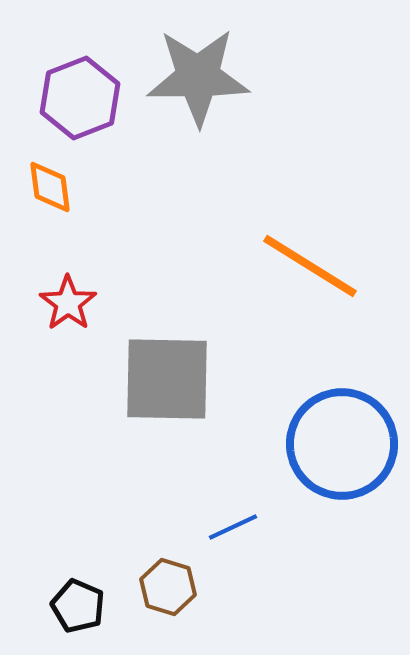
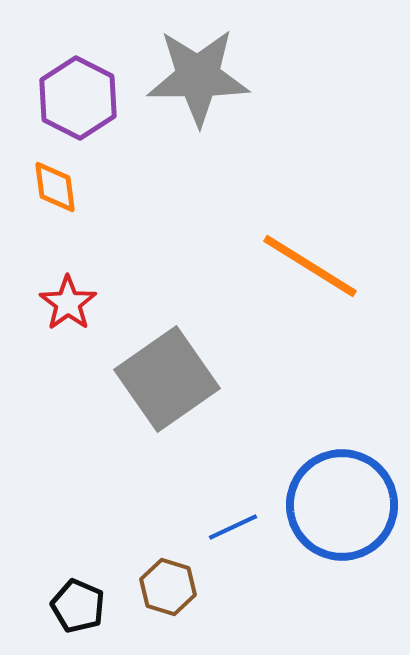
purple hexagon: moved 2 px left; rotated 12 degrees counterclockwise
orange diamond: moved 5 px right
gray square: rotated 36 degrees counterclockwise
blue circle: moved 61 px down
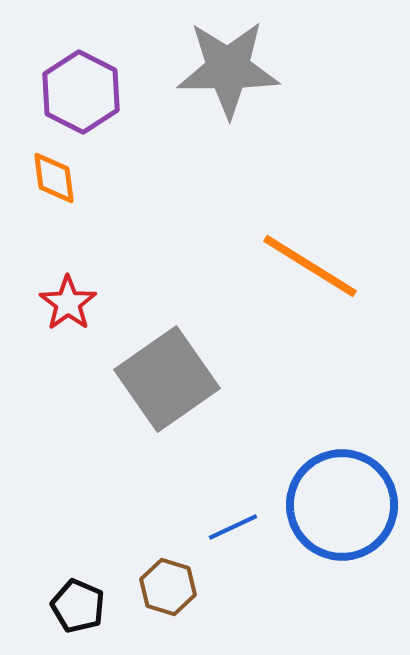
gray star: moved 30 px right, 8 px up
purple hexagon: moved 3 px right, 6 px up
orange diamond: moved 1 px left, 9 px up
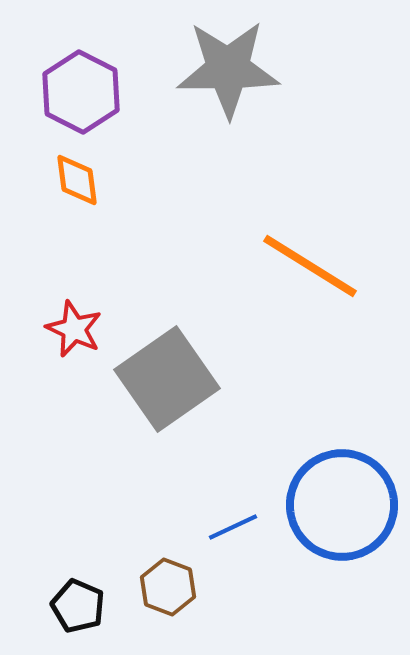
orange diamond: moved 23 px right, 2 px down
red star: moved 6 px right, 26 px down; rotated 12 degrees counterclockwise
brown hexagon: rotated 4 degrees clockwise
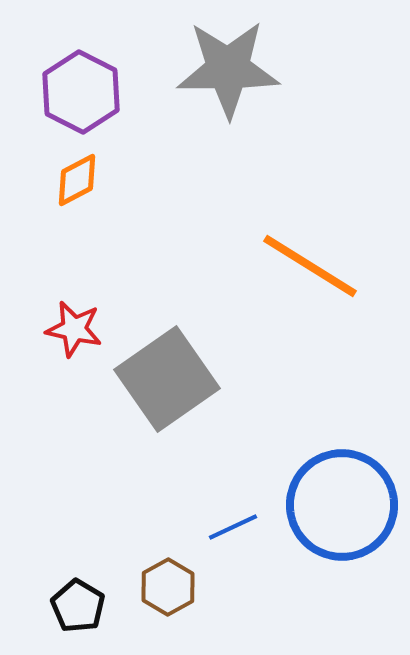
orange diamond: rotated 70 degrees clockwise
red star: rotated 12 degrees counterclockwise
brown hexagon: rotated 10 degrees clockwise
black pentagon: rotated 8 degrees clockwise
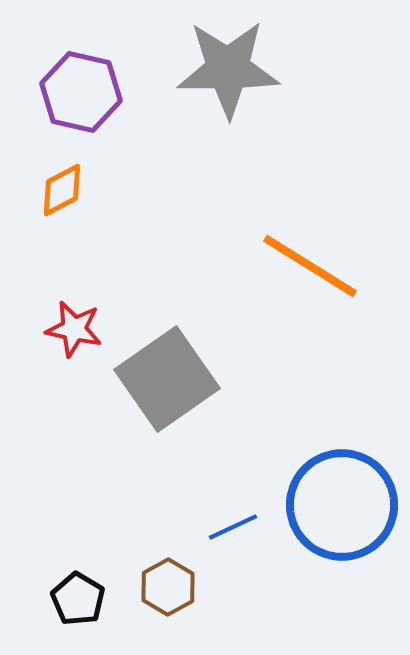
purple hexagon: rotated 14 degrees counterclockwise
orange diamond: moved 15 px left, 10 px down
black pentagon: moved 7 px up
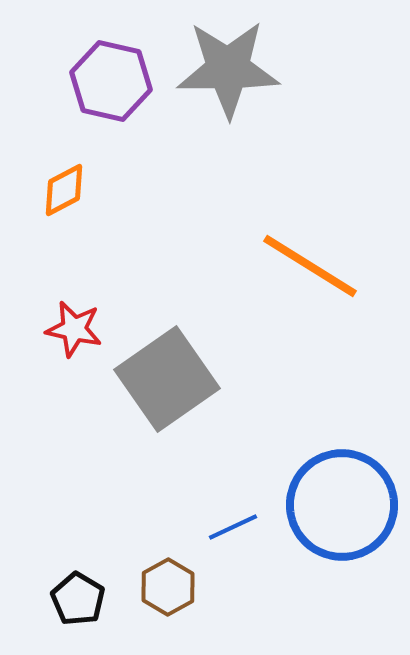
purple hexagon: moved 30 px right, 11 px up
orange diamond: moved 2 px right
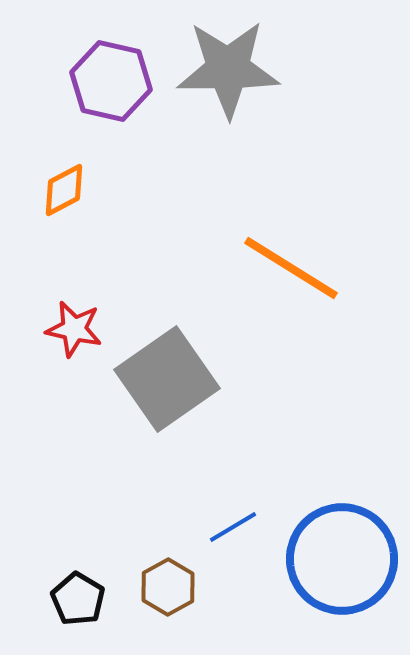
orange line: moved 19 px left, 2 px down
blue circle: moved 54 px down
blue line: rotated 6 degrees counterclockwise
